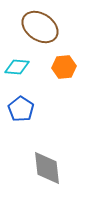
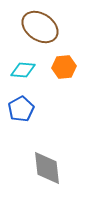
cyan diamond: moved 6 px right, 3 px down
blue pentagon: rotated 10 degrees clockwise
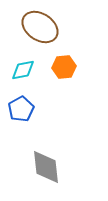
cyan diamond: rotated 15 degrees counterclockwise
gray diamond: moved 1 px left, 1 px up
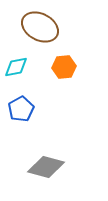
brown ellipse: rotated 6 degrees counterclockwise
cyan diamond: moved 7 px left, 3 px up
gray diamond: rotated 69 degrees counterclockwise
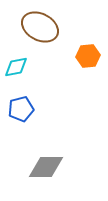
orange hexagon: moved 24 px right, 11 px up
blue pentagon: rotated 15 degrees clockwise
gray diamond: rotated 15 degrees counterclockwise
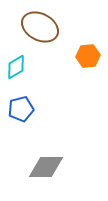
cyan diamond: rotated 20 degrees counterclockwise
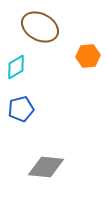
gray diamond: rotated 6 degrees clockwise
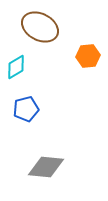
blue pentagon: moved 5 px right
